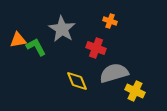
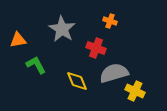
green L-shape: moved 18 px down
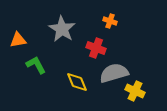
yellow diamond: moved 1 px down
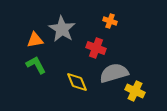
orange triangle: moved 17 px right
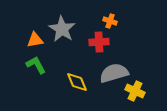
red cross: moved 3 px right, 6 px up; rotated 24 degrees counterclockwise
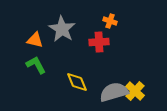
orange triangle: rotated 24 degrees clockwise
gray semicircle: moved 19 px down
yellow cross: rotated 18 degrees clockwise
